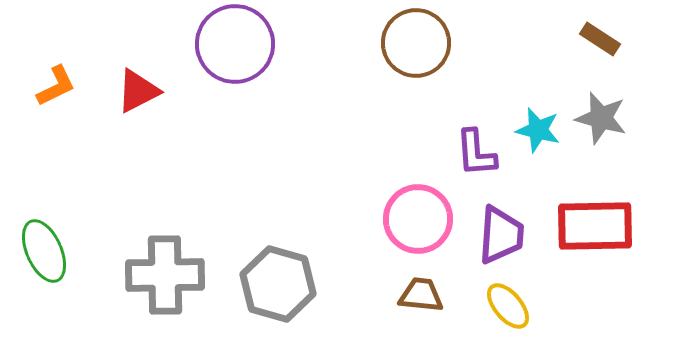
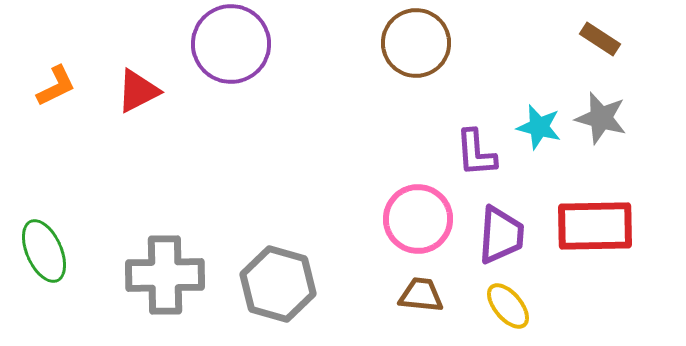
purple circle: moved 4 px left
cyan star: moved 1 px right, 3 px up
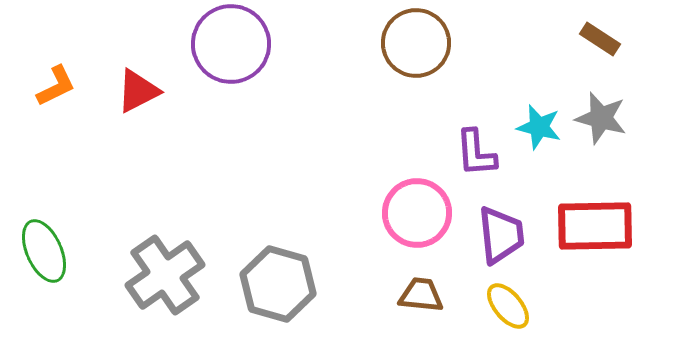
pink circle: moved 1 px left, 6 px up
purple trapezoid: rotated 10 degrees counterclockwise
gray cross: rotated 34 degrees counterclockwise
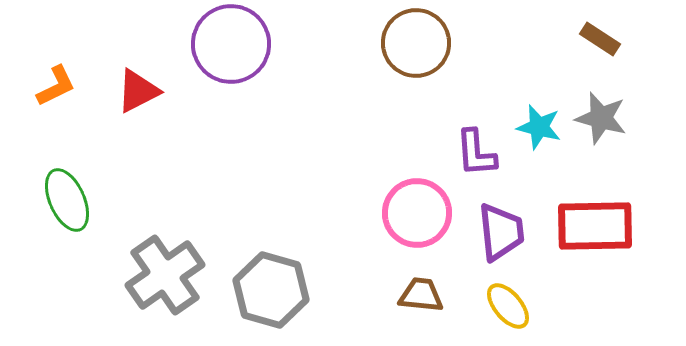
purple trapezoid: moved 3 px up
green ellipse: moved 23 px right, 51 px up
gray hexagon: moved 7 px left, 6 px down
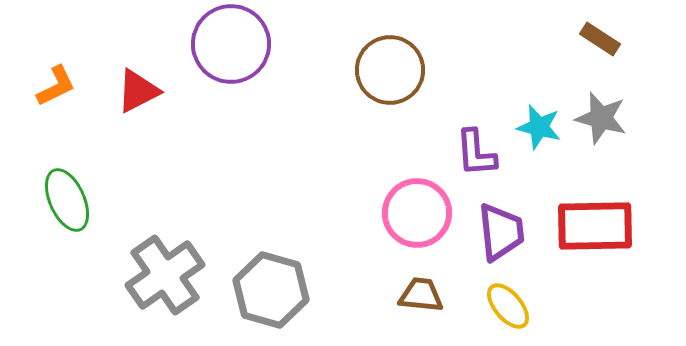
brown circle: moved 26 px left, 27 px down
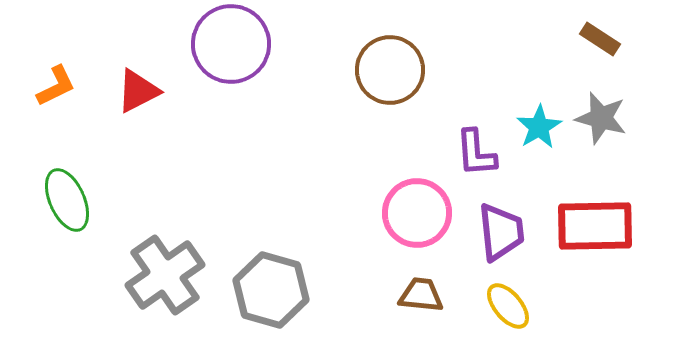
cyan star: rotated 27 degrees clockwise
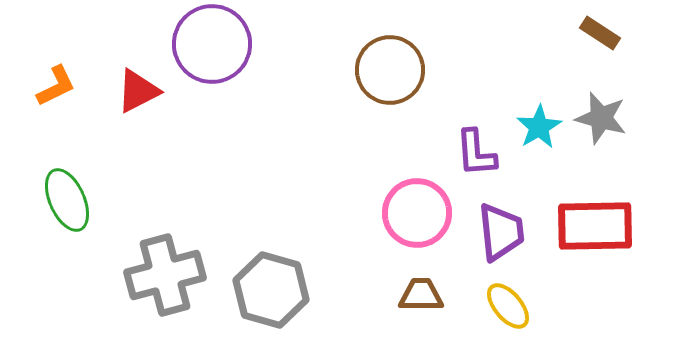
brown rectangle: moved 6 px up
purple circle: moved 19 px left
gray cross: rotated 20 degrees clockwise
brown trapezoid: rotated 6 degrees counterclockwise
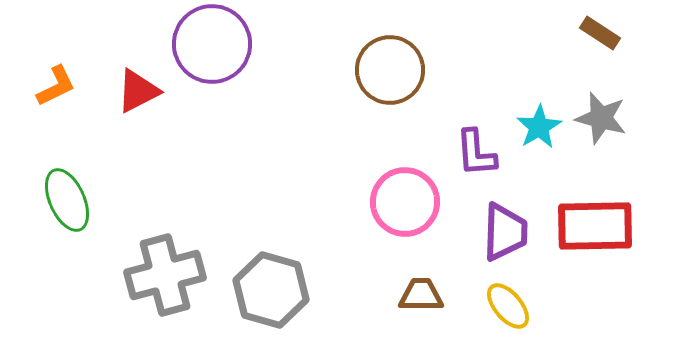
pink circle: moved 12 px left, 11 px up
purple trapezoid: moved 4 px right; rotated 8 degrees clockwise
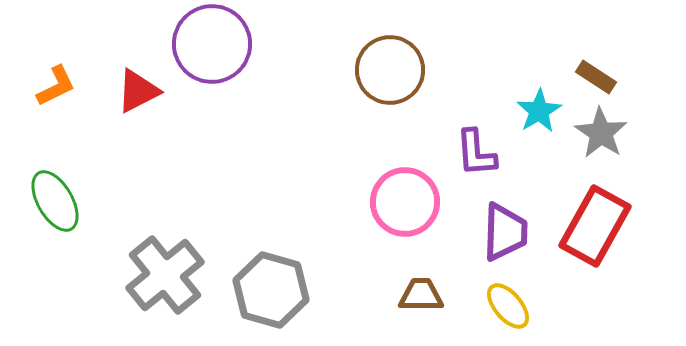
brown rectangle: moved 4 px left, 44 px down
gray star: moved 15 px down; rotated 18 degrees clockwise
cyan star: moved 16 px up
green ellipse: moved 12 px left, 1 px down; rotated 6 degrees counterclockwise
red rectangle: rotated 60 degrees counterclockwise
gray cross: rotated 24 degrees counterclockwise
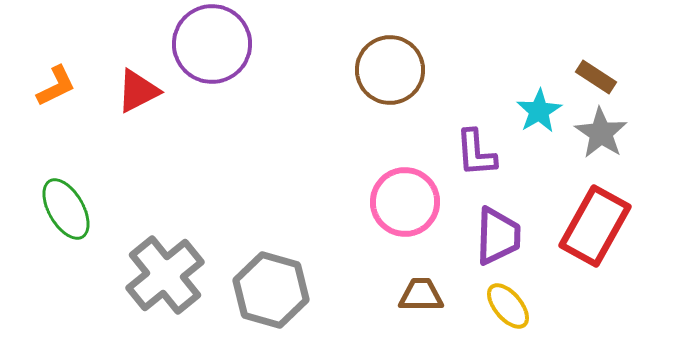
green ellipse: moved 11 px right, 8 px down
purple trapezoid: moved 7 px left, 4 px down
